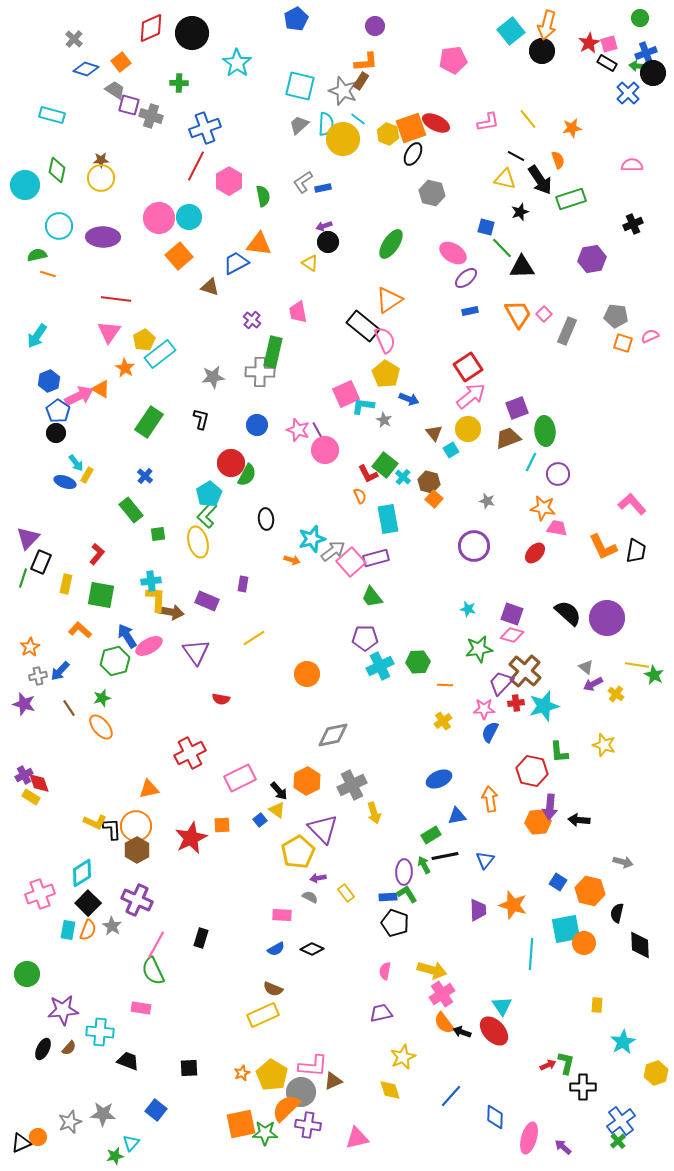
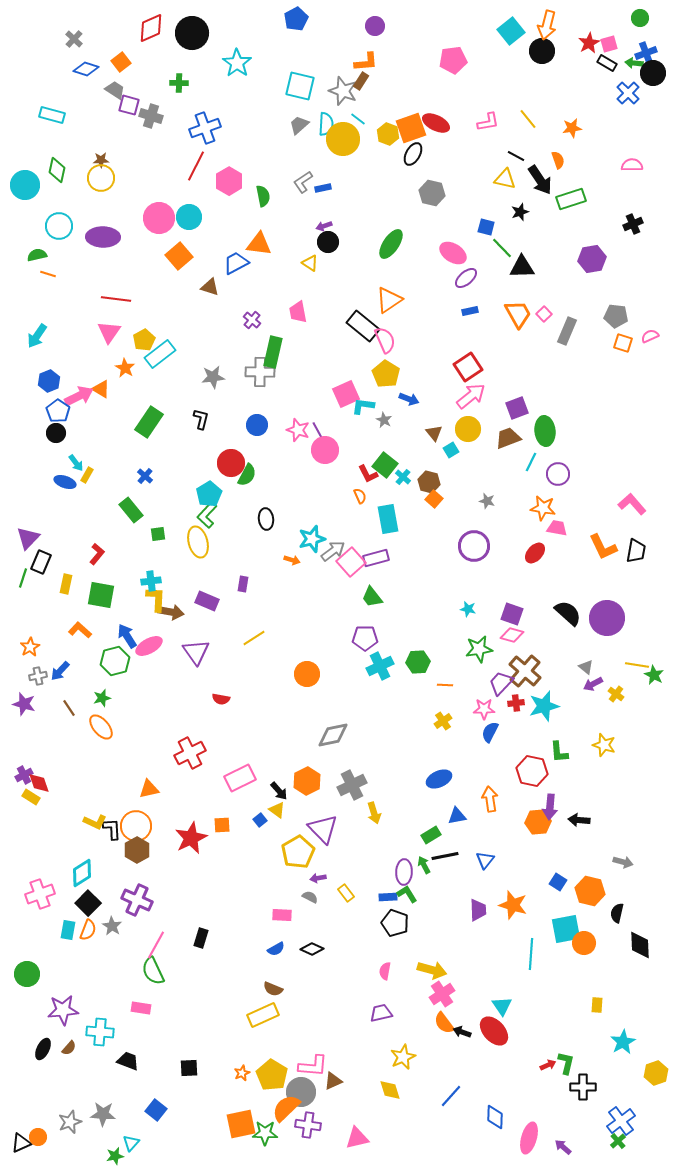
green arrow at (638, 66): moved 4 px left, 3 px up
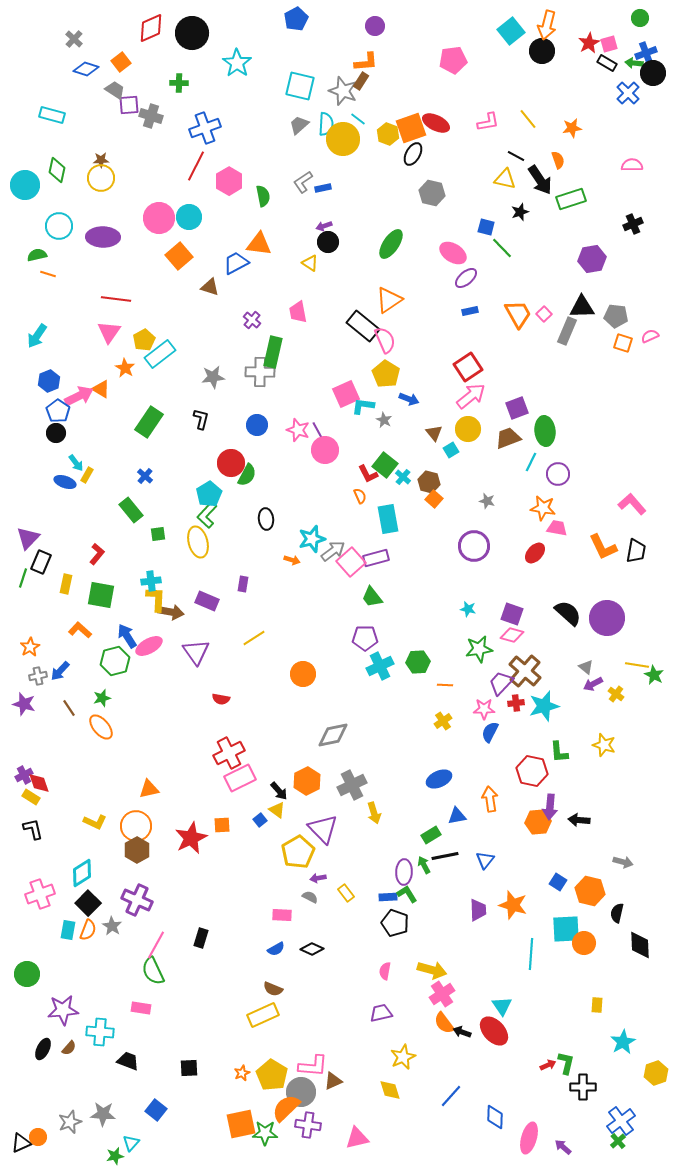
purple square at (129, 105): rotated 20 degrees counterclockwise
black triangle at (522, 267): moved 60 px right, 40 px down
orange circle at (307, 674): moved 4 px left
red cross at (190, 753): moved 39 px right
black L-shape at (112, 829): moved 79 px left; rotated 10 degrees counterclockwise
cyan square at (566, 929): rotated 8 degrees clockwise
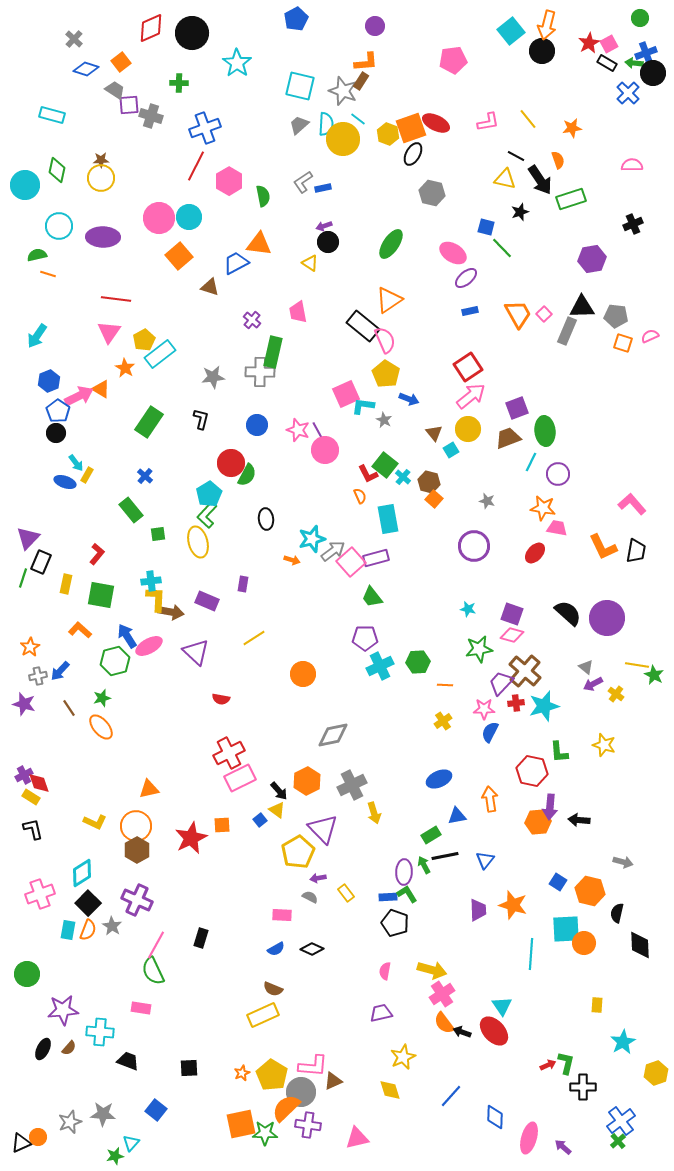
pink square at (609, 44): rotated 12 degrees counterclockwise
purple triangle at (196, 652): rotated 12 degrees counterclockwise
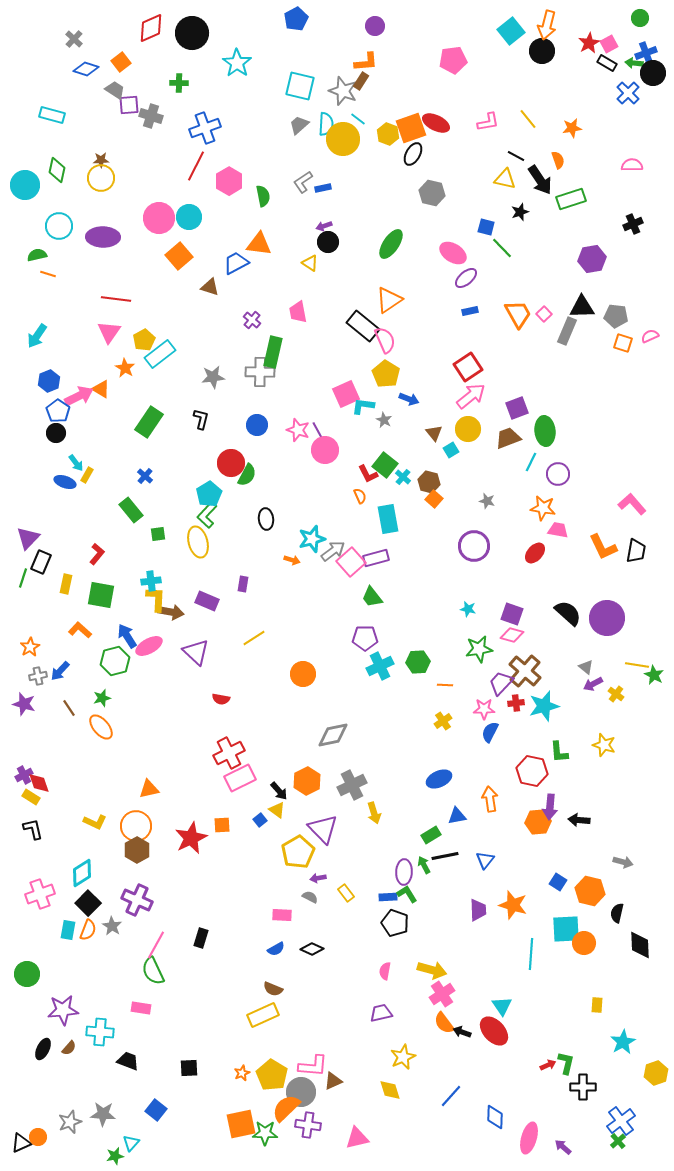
pink trapezoid at (557, 528): moved 1 px right, 2 px down
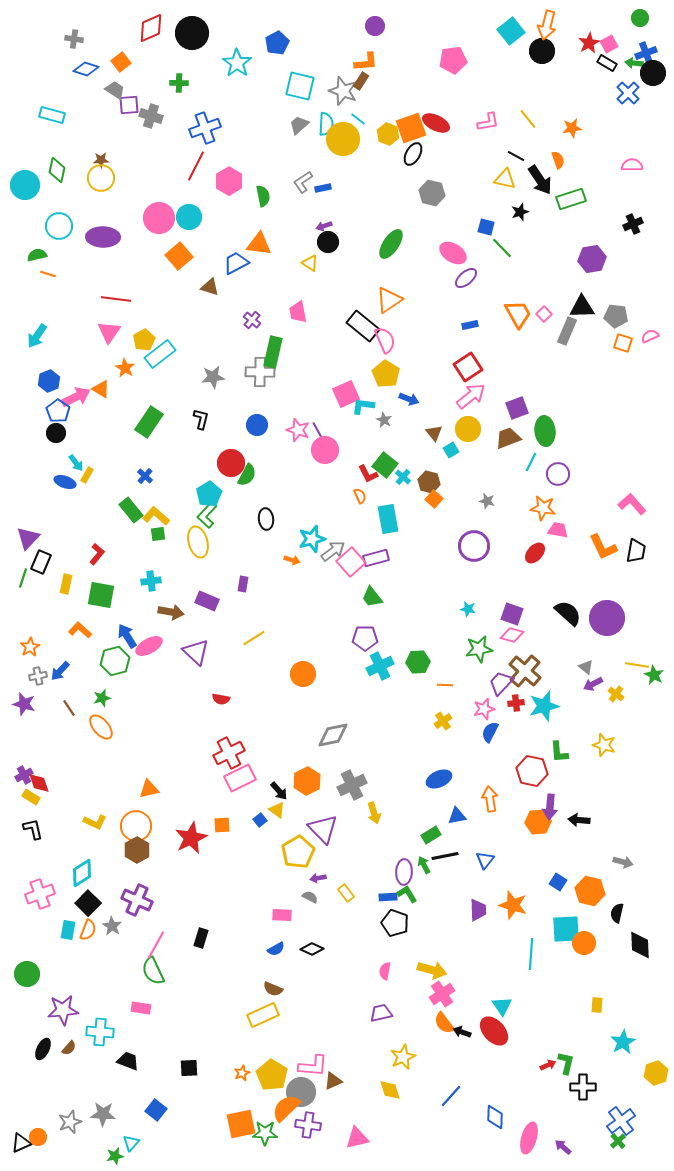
blue pentagon at (296, 19): moved 19 px left, 24 px down
gray cross at (74, 39): rotated 36 degrees counterclockwise
blue rectangle at (470, 311): moved 14 px down
pink arrow at (79, 396): moved 3 px left, 1 px down
yellow L-shape at (156, 599): moved 83 px up; rotated 52 degrees counterclockwise
pink star at (484, 709): rotated 15 degrees counterclockwise
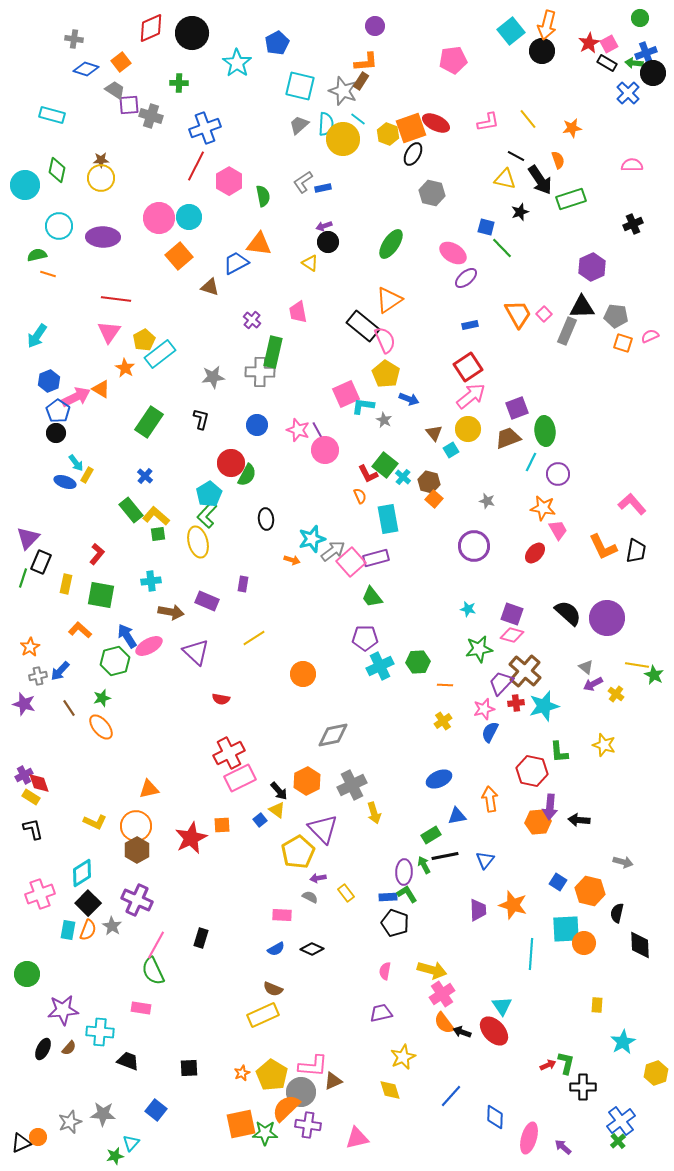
purple hexagon at (592, 259): moved 8 px down; rotated 16 degrees counterclockwise
pink trapezoid at (558, 530): rotated 50 degrees clockwise
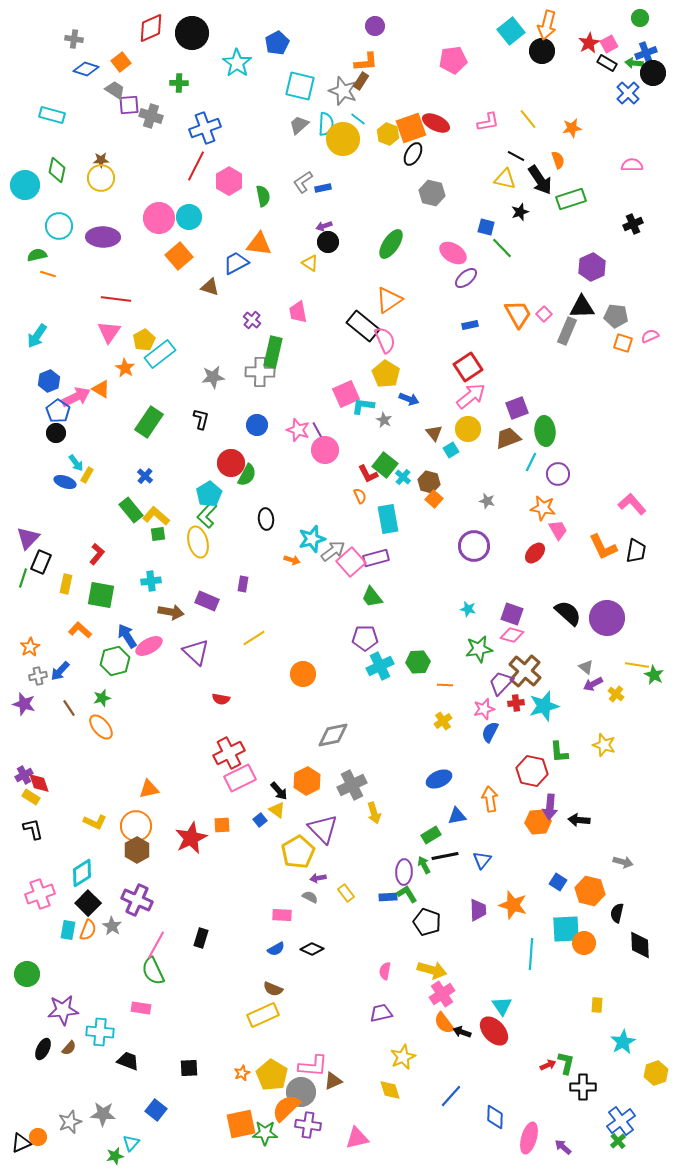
blue triangle at (485, 860): moved 3 px left
black pentagon at (395, 923): moved 32 px right, 1 px up
